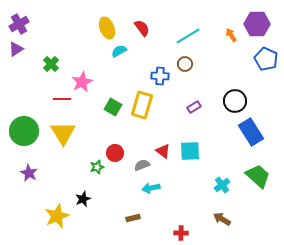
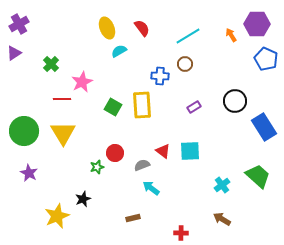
purple triangle: moved 2 px left, 4 px down
yellow rectangle: rotated 20 degrees counterclockwise
blue rectangle: moved 13 px right, 5 px up
cyan arrow: rotated 48 degrees clockwise
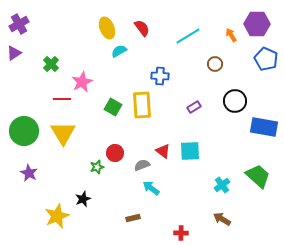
brown circle: moved 30 px right
blue rectangle: rotated 48 degrees counterclockwise
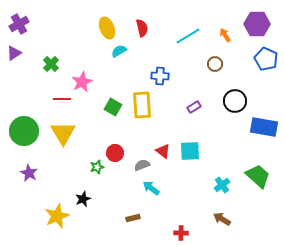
red semicircle: rotated 24 degrees clockwise
orange arrow: moved 6 px left
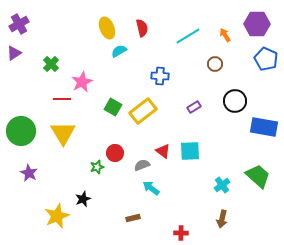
yellow rectangle: moved 1 px right, 6 px down; rotated 56 degrees clockwise
green circle: moved 3 px left
brown arrow: rotated 108 degrees counterclockwise
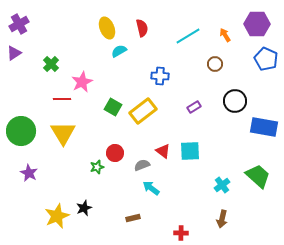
black star: moved 1 px right, 9 px down
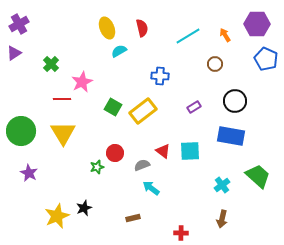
blue rectangle: moved 33 px left, 9 px down
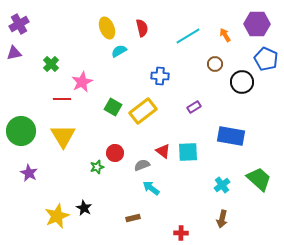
purple triangle: rotated 21 degrees clockwise
black circle: moved 7 px right, 19 px up
yellow triangle: moved 3 px down
cyan square: moved 2 px left, 1 px down
green trapezoid: moved 1 px right, 3 px down
black star: rotated 21 degrees counterclockwise
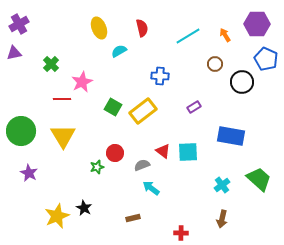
yellow ellipse: moved 8 px left
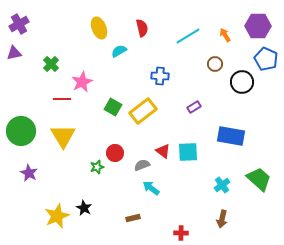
purple hexagon: moved 1 px right, 2 px down
